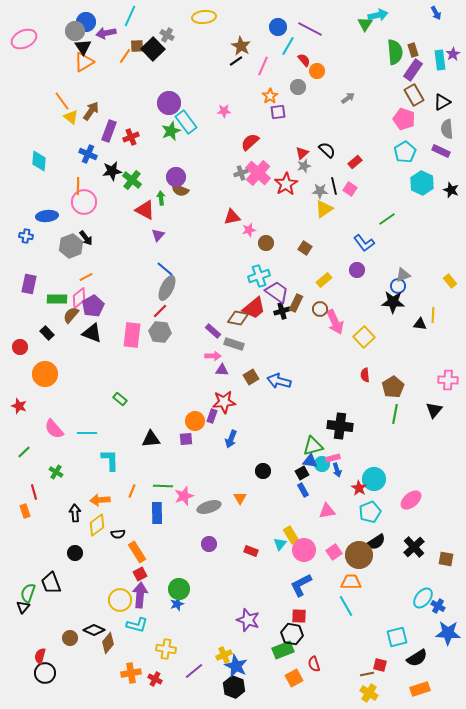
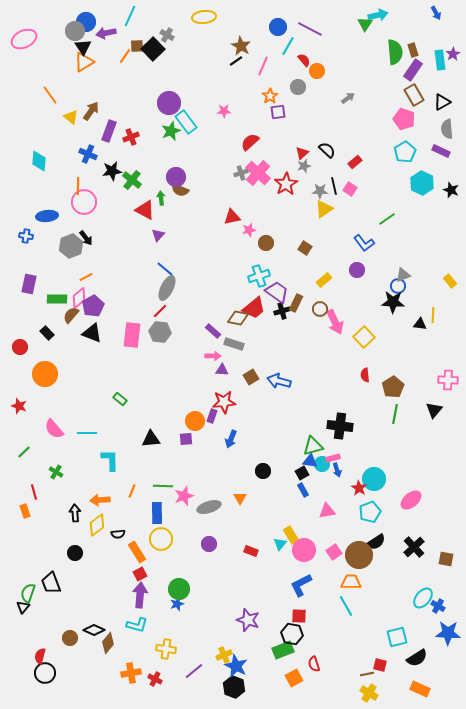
orange line at (62, 101): moved 12 px left, 6 px up
yellow circle at (120, 600): moved 41 px right, 61 px up
orange rectangle at (420, 689): rotated 42 degrees clockwise
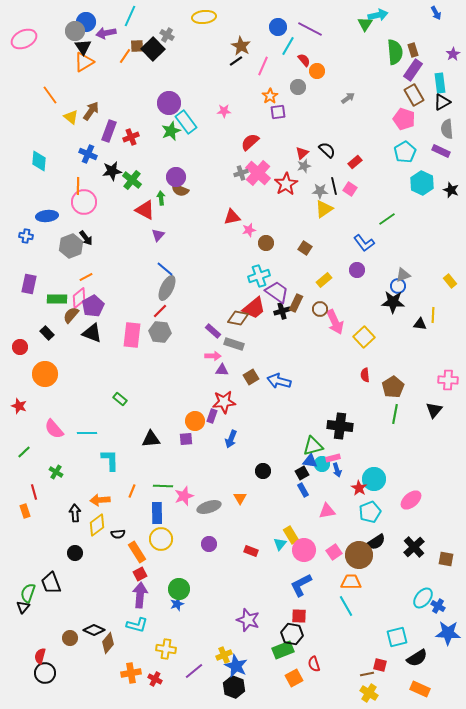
cyan rectangle at (440, 60): moved 23 px down
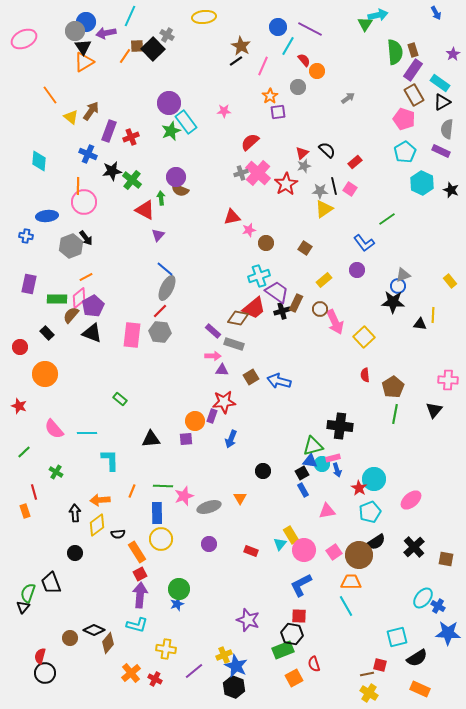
cyan rectangle at (440, 83): rotated 48 degrees counterclockwise
gray semicircle at (447, 129): rotated 12 degrees clockwise
orange cross at (131, 673): rotated 30 degrees counterclockwise
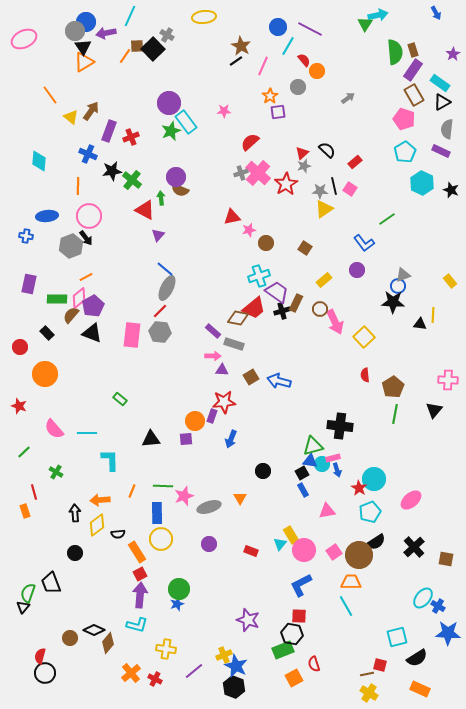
pink circle at (84, 202): moved 5 px right, 14 px down
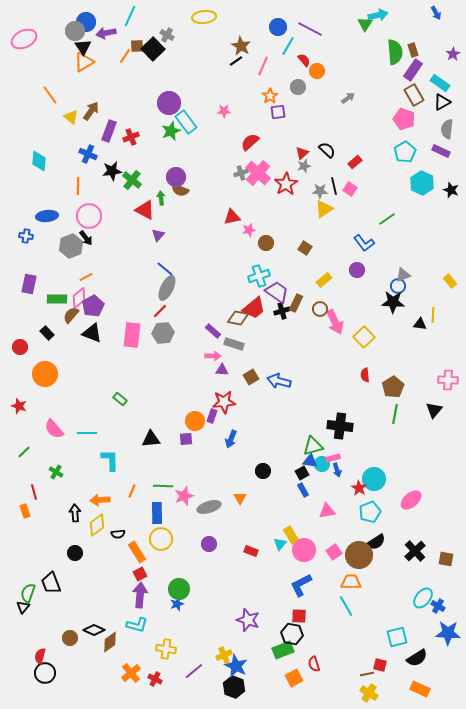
gray hexagon at (160, 332): moved 3 px right, 1 px down; rotated 10 degrees counterclockwise
black cross at (414, 547): moved 1 px right, 4 px down
brown diamond at (108, 643): moved 2 px right, 1 px up; rotated 15 degrees clockwise
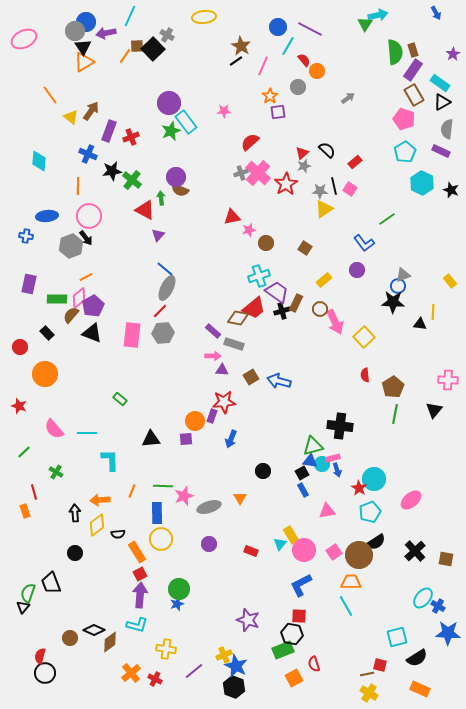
yellow line at (433, 315): moved 3 px up
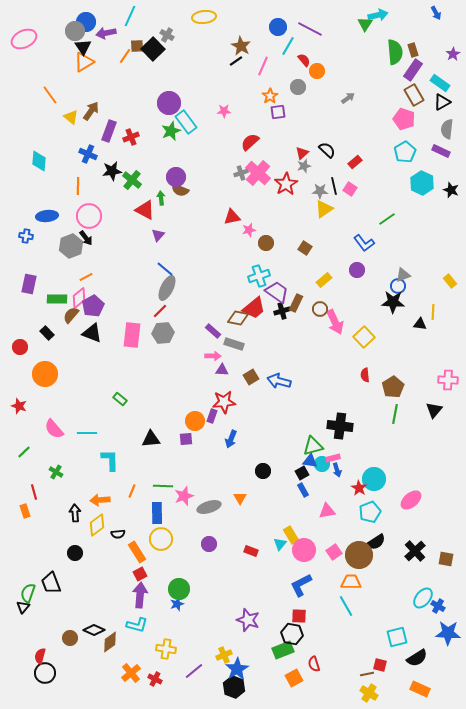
blue star at (236, 666): moved 1 px right, 3 px down; rotated 15 degrees clockwise
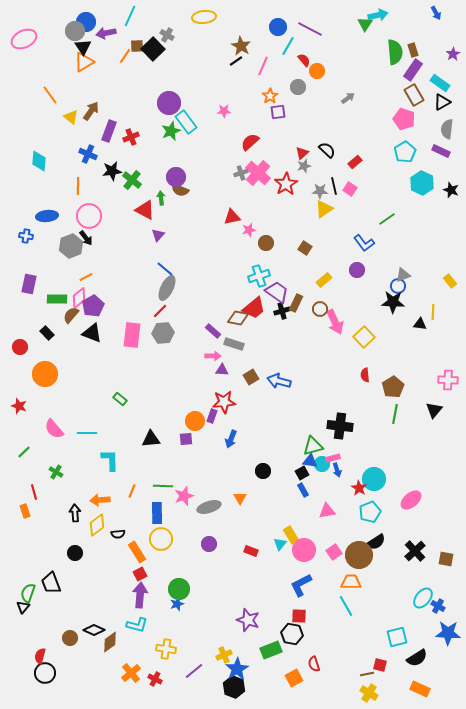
green rectangle at (283, 650): moved 12 px left
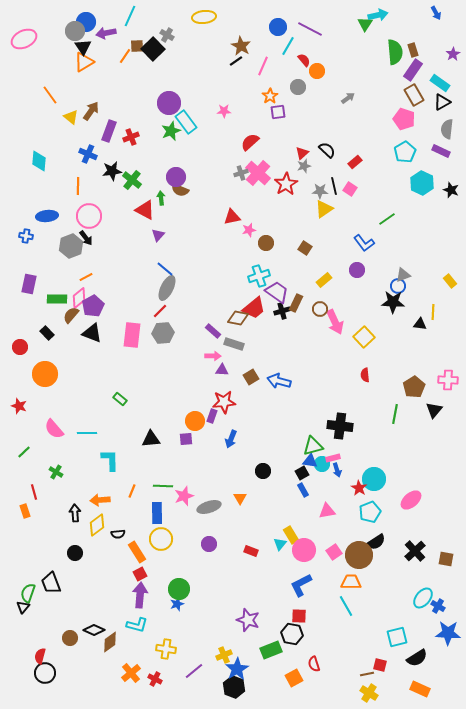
brown pentagon at (393, 387): moved 21 px right
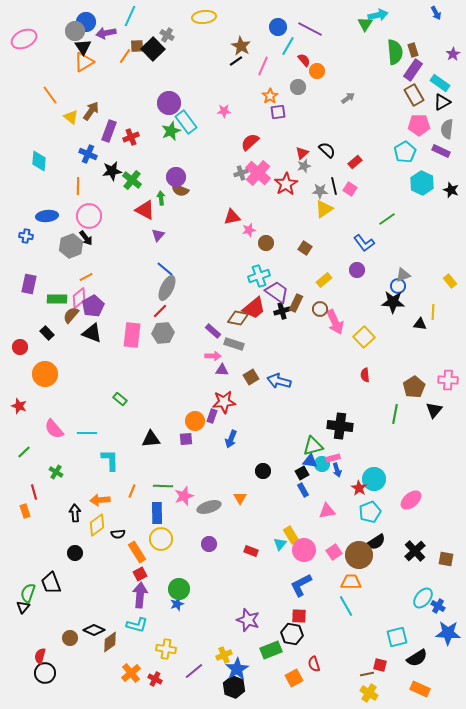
pink pentagon at (404, 119): moved 15 px right, 6 px down; rotated 20 degrees counterclockwise
